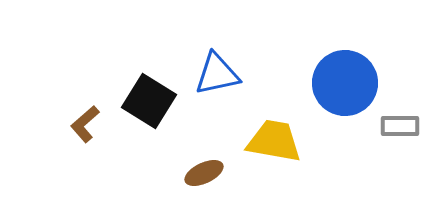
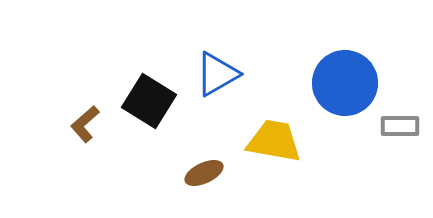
blue triangle: rotated 18 degrees counterclockwise
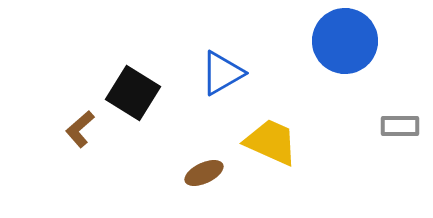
blue triangle: moved 5 px right, 1 px up
blue circle: moved 42 px up
black square: moved 16 px left, 8 px up
brown L-shape: moved 5 px left, 5 px down
yellow trapezoid: moved 3 px left, 1 px down; rotated 14 degrees clockwise
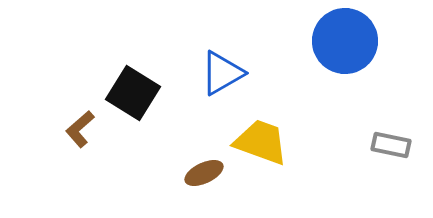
gray rectangle: moved 9 px left, 19 px down; rotated 12 degrees clockwise
yellow trapezoid: moved 10 px left; rotated 4 degrees counterclockwise
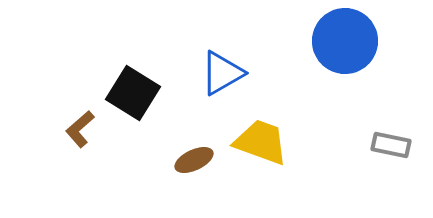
brown ellipse: moved 10 px left, 13 px up
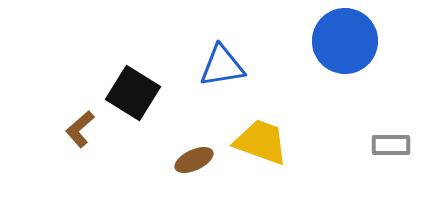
blue triangle: moved 7 px up; rotated 21 degrees clockwise
gray rectangle: rotated 12 degrees counterclockwise
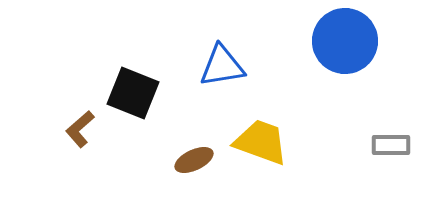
black square: rotated 10 degrees counterclockwise
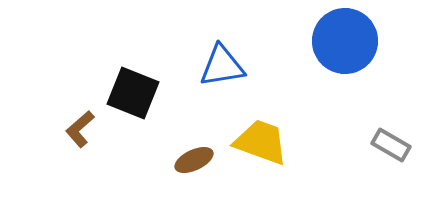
gray rectangle: rotated 30 degrees clockwise
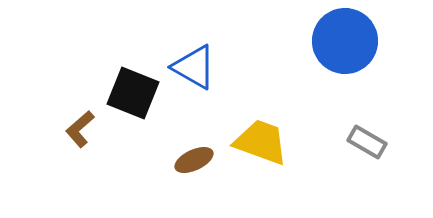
blue triangle: moved 28 px left, 1 px down; rotated 39 degrees clockwise
gray rectangle: moved 24 px left, 3 px up
